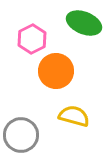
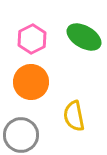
green ellipse: moved 14 px down; rotated 8 degrees clockwise
orange circle: moved 25 px left, 11 px down
yellow semicircle: rotated 116 degrees counterclockwise
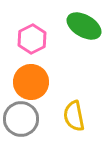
green ellipse: moved 11 px up
gray circle: moved 16 px up
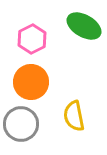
gray circle: moved 5 px down
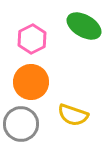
yellow semicircle: moved 1 px left, 1 px up; rotated 60 degrees counterclockwise
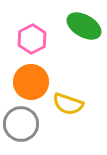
yellow semicircle: moved 5 px left, 11 px up
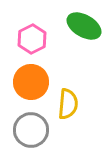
yellow semicircle: rotated 104 degrees counterclockwise
gray circle: moved 10 px right, 6 px down
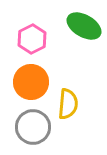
gray circle: moved 2 px right, 3 px up
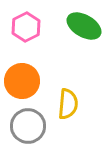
pink hexagon: moved 6 px left, 12 px up
orange circle: moved 9 px left, 1 px up
gray circle: moved 5 px left, 1 px up
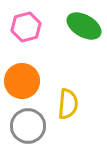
pink hexagon: rotated 12 degrees clockwise
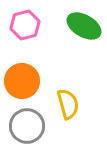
pink hexagon: moved 1 px left, 2 px up
yellow semicircle: rotated 20 degrees counterclockwise
gray circle: moved 1 px left
